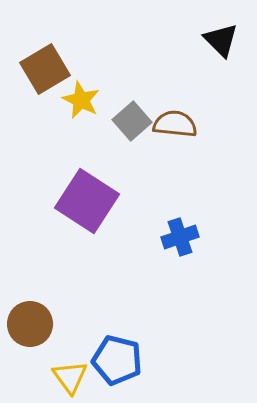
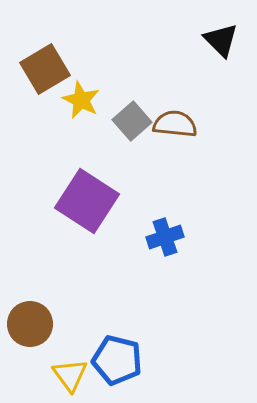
blue cross: moved 15 px left
yellow triangle: moved 2 px up
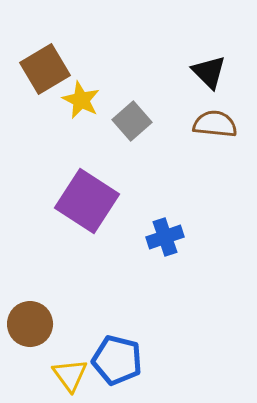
black triangle: moved 12 px left, 32 px down
brown semicircle: moved 40 px right
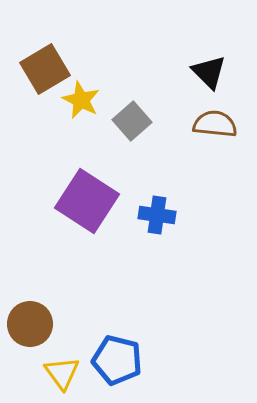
blue cross: moved 8 px left, 22 px up; rotated 27 degrees clockwise
yellow triangle: moved 8 px left, 2 px up
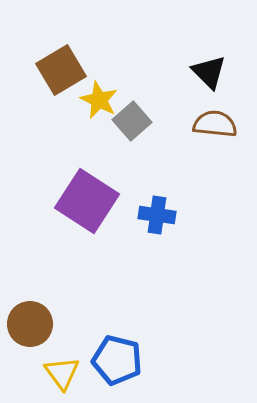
brown square: moved 16 px right, 1 px down
yellow star: moved 18 px right
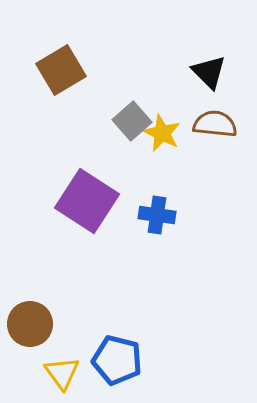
yellow star: moved 63 px right, 33 px down
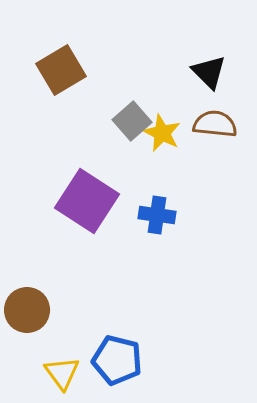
brown circle: moved 3 px left, 14 px up
